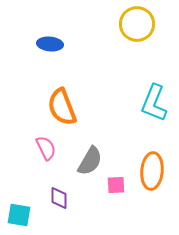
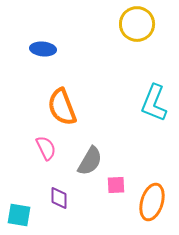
blue ellipse: moved 7 px left, 5 px down
orange ellipse: moved 31 px down; rotated 12 degrees clockwise
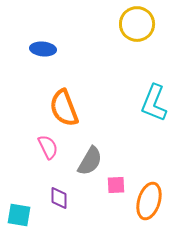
orange semicircle: moved 2 px right, 1 px down
pink semicircle: moved 2 px right, 1 px up
orange ellipse: moved 3 px left, 1 px up
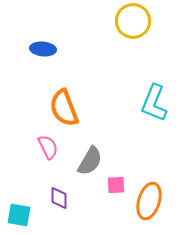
yellow circle: moved 4 px left, 3 px up
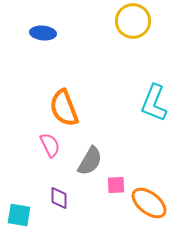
blue ellipse: moved 16 px up
pink semicircle: moved 2 px right, 2 px up
orange ellipse: moved 2 px down; rotated 69 degrees counterclockwise
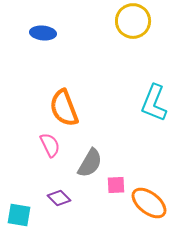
gray semicircle: moved 2 px down
purple diamond: rotated 45 degrees counterclockwise
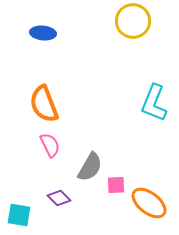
orange semicircle: moved 20 px left, 4 px up
gray semicircle: moved 4 px down
